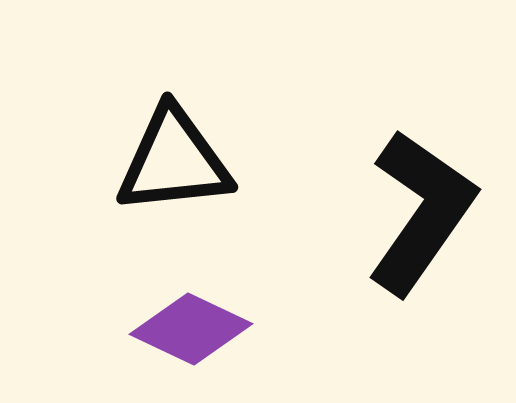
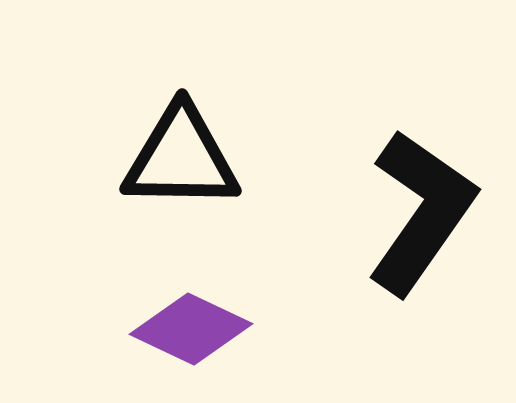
black triangle: moved 7 px right, 3 px up; rotated 7 degrees clockwise
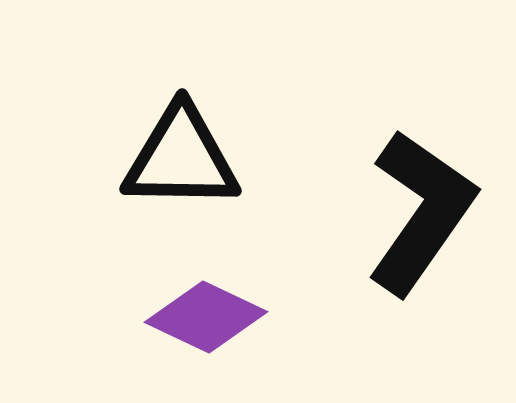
purple diamond: moved 15 px right, 12 px up
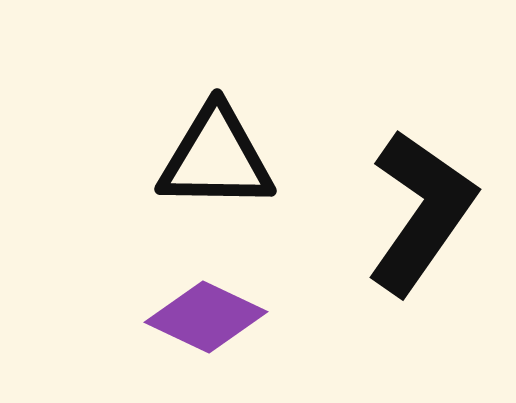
black triangle: moved 35 px right
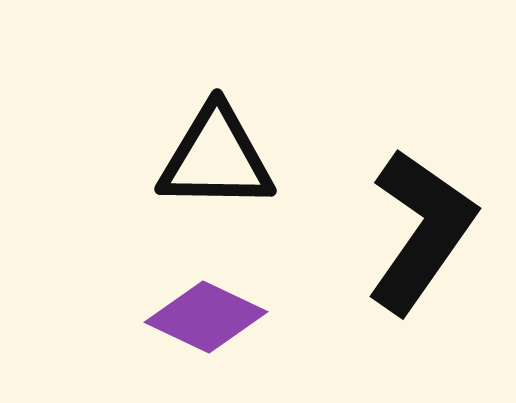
black L-shape: moved 19 px down
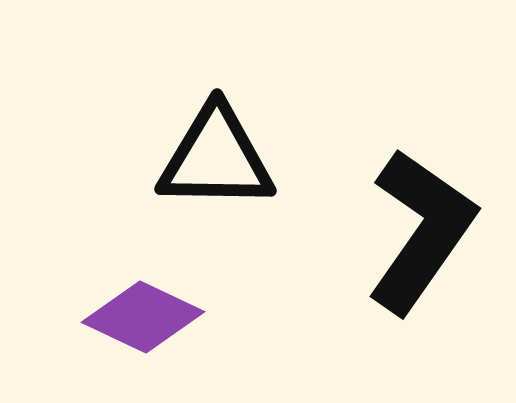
purple diamond: moved 63 px left
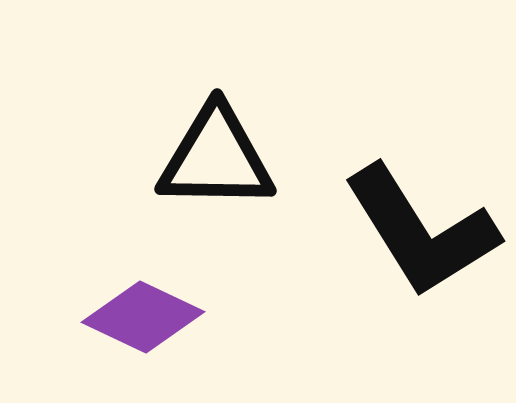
black L-shape: rotated 113 degrees clockwise
